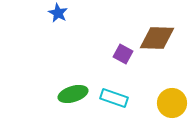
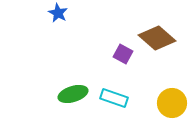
brown diamond: rotated 39 degrees clockwise
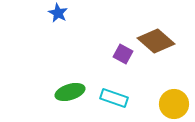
brown diamond: moved 1 px left, 3 px down
green ellipse: moved 3 px left, 2 px up
yellow circle: moved 2 px right, 1 px down
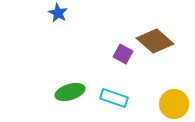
brown diamond: moved 1 px left
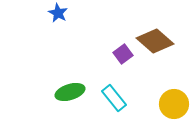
purple square: rotated 24 degrees clockwise
cyan rectangle: rotated 32 degrees clockwise
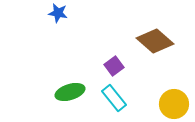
blue star: rotated 18 degrees counterclockwise
purple square: moved 9 px left, 12 px down
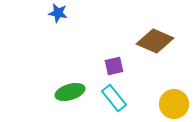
brown diamond: rotated 18 degrees counterclockwise
purple square: rotated 24 degrees clockwise
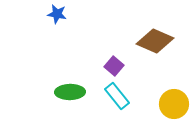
blue star: moved 1 px left, 1 px down
purple square: rotated 36 degrees counterclockwise
green ellipse: rotated 16 degrees clockwise
cyan rectangle: moved 3 px right, 2 px up
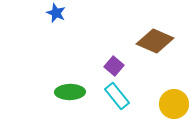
blue star: moved 1 px left, 1 px up; rotated 12 degrees clockwise
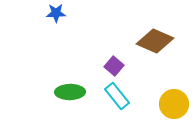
blue star: rotated 24 degrees counterclockwise
